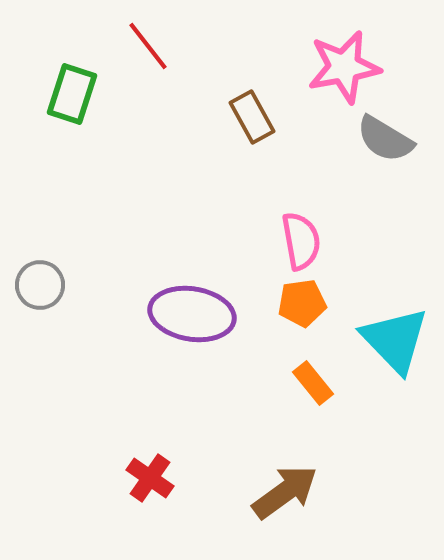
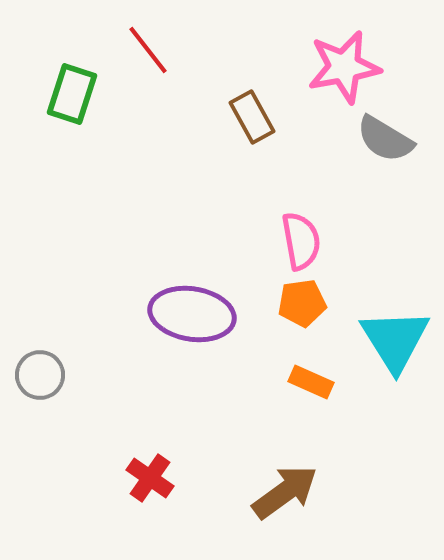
red line: moved 4 px down
gray circle: moved 90 px down
cyan triangle: rotated 12 degrees clockwise
orange rectangle: moved 2 px left, 1 px up; rotated 27 degrees counterclockwise
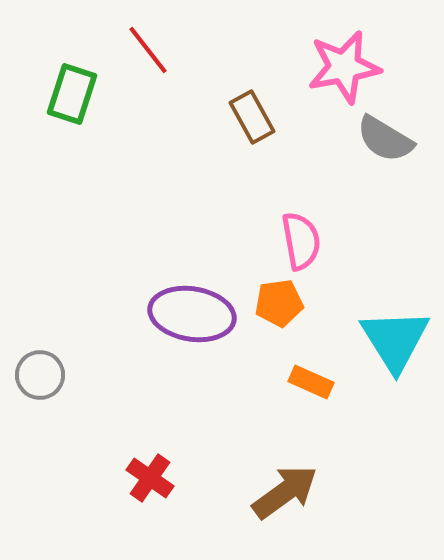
orange pentagon: moved 23 px left
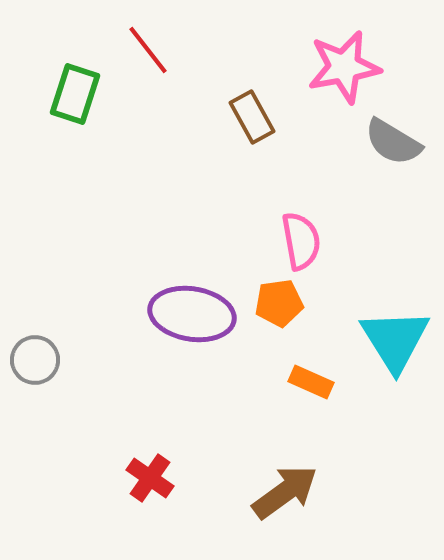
green rectangle: moved 3 px right
gray semicircle: moved 8 px right, 3 px down
gray circle: moved 5 px left, 15 px up
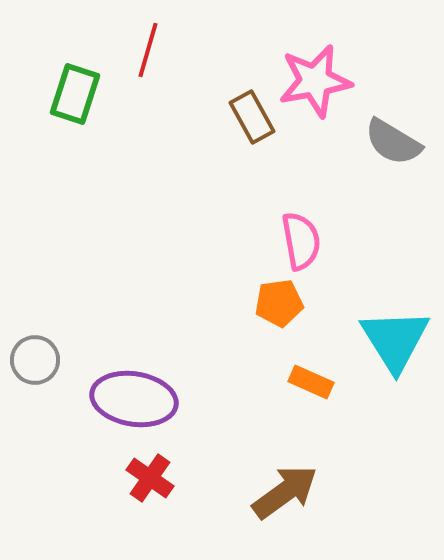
red line: rotated 54 degrees clockwise
pink star: moved 29 px left, 14 px down
purple ellipse: moved 58 px left, 85 px down
